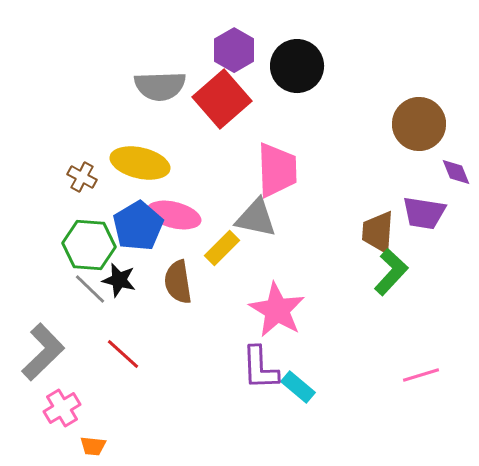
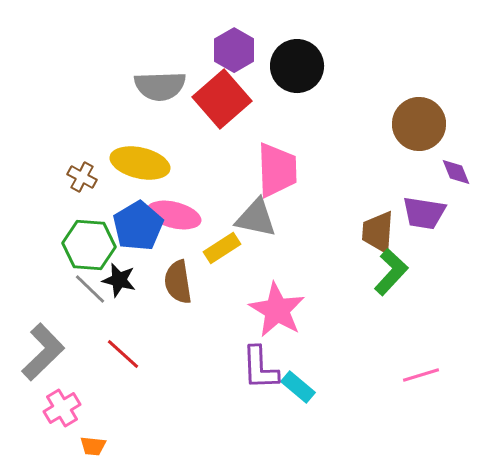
yellow rectangle: rotated 12 degrees clockwise
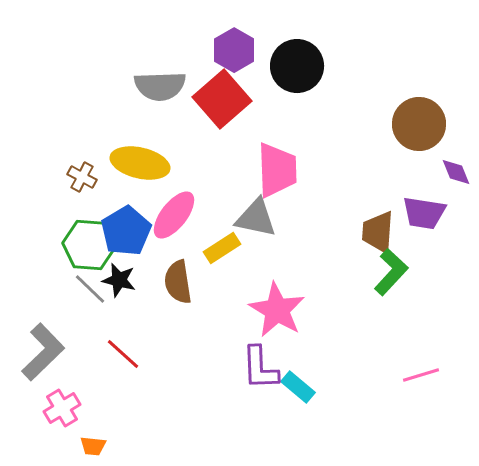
pink ellipse: rotated 66 degrees counterclockwise
blue pentagon: moved 12 px left, 5 px down
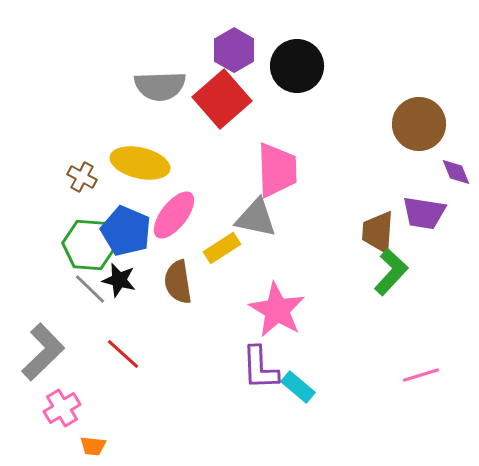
blue pentagon: rotated 18 degrees counterclockwise
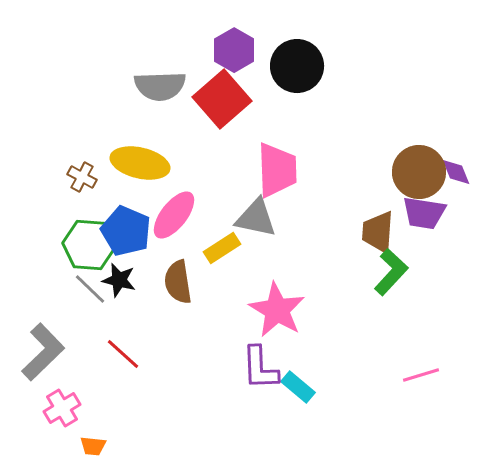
brown circle: moved 48 px down
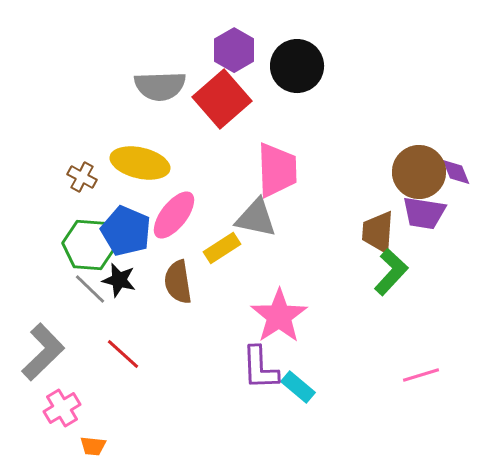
pink star: moved 2 px right, 6 px down; rotated 8 degrees clockwise
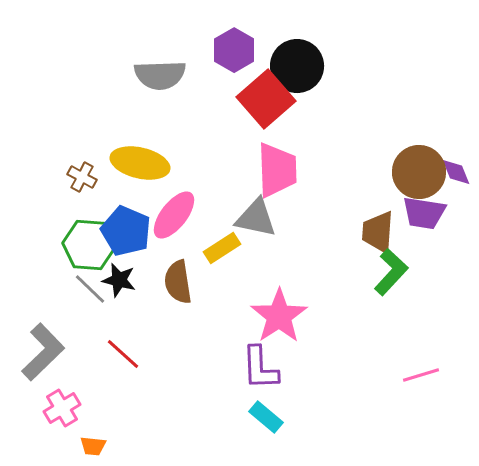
gray semicircle: moved 11 px up
red square: moved 44 px right
cyan rectangle: moved 32 px left, 30 px down
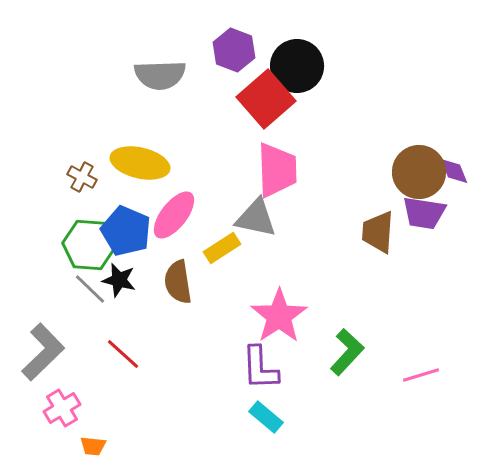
purple hexagon: rotated 9 degrees counterclockwise
purple diamond: moved 2 px left, 1 px up
green L-shape: moved 44 px left, 80 px down
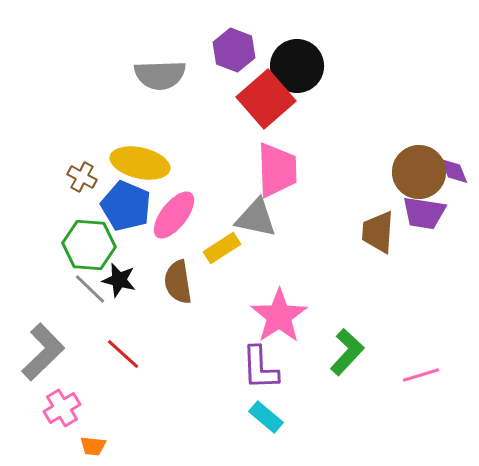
blue pentagon: moved 25 px up
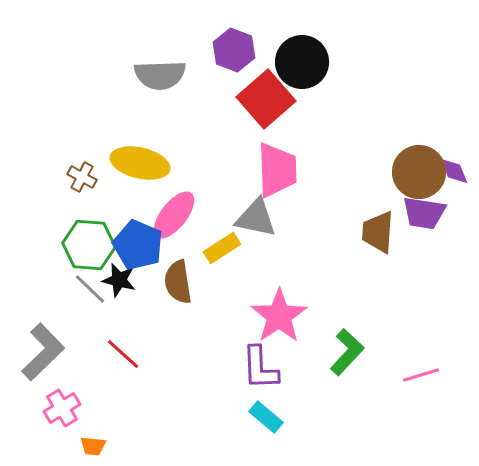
black circle: moved 5 px right, 4 px up
blue pentagon: moved 12 px right, 39 px down
